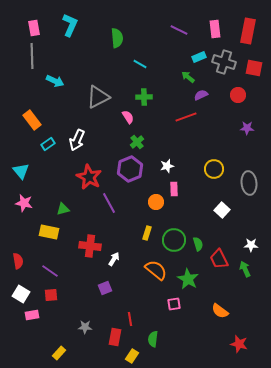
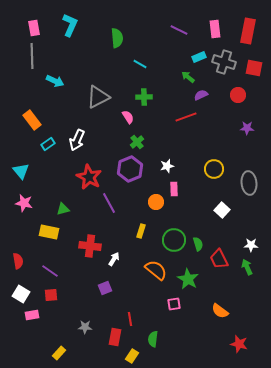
yellow rectangle at (147, 233): moved 6 px left, 2 px up
green arrow at (245, 269): moved 2 px right, 2 px up
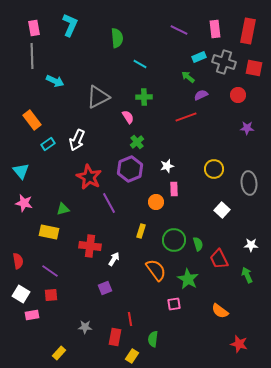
green arrow at (247, 267): moved 8 px down
orange semicircle at (156, 270): rotated 15 degrees clockwise
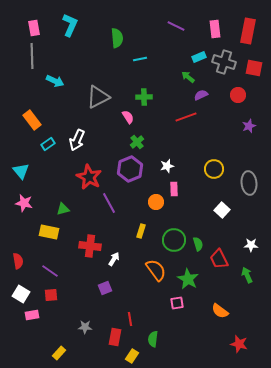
purple line at (179, 30): moved 3 px left, 4 px up
cyan line at (140, 64): moved 5 px up; rotated 40 degrees counterclockwise
purple star at (247, 128): moved 2 px right, 2 px up; rotated 24 degrees counterclockwise
pink square at (174, 304): moved 3 px right, 1 px up
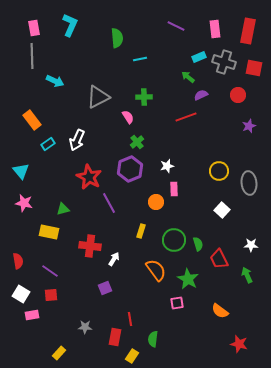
yellow circle at (214, 169): moved 5 px right, 2 px down
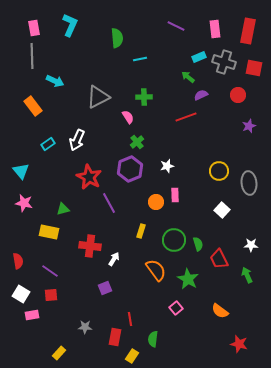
orange rectangle at (32, 120): moved 1 px right, 14 px up
pink rectangle at (174, 189): moved 1 px right, 6 px down
pink square at (177, 303): moved 1 px left, 5 px down; rotated 32 degrees counterclockwise
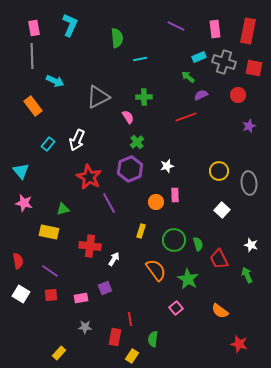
cyan rectangle at (48, 144): rotated 16 degrees counterclockwise
white star at (251, 245): rotated 16 degrees clockwise
pink rectangle at (32, 315): moved 49 px right, 17 px up
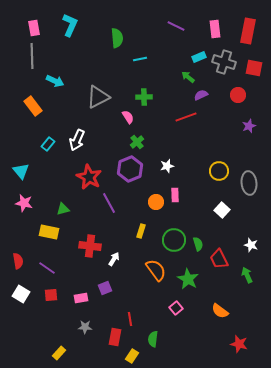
purple line at (50, 271): moved 3 px left, 3 px up
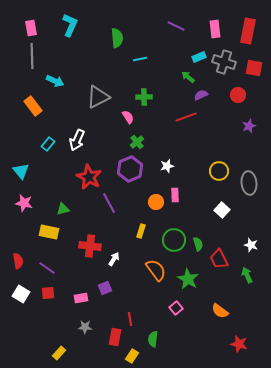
pink rectangle at (34, 28): moved 3 px left
red square at (51, 295): moved 3 px left, 2 px up
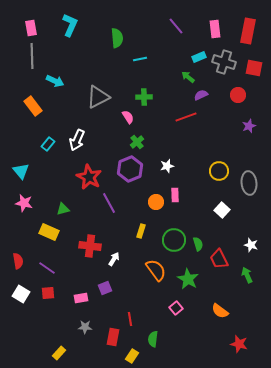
purple line at (176, 26): rotated 24 degrees clockwise
yellow rectangle at (49, 232): rotated 12 degrees clockwise
red rectangle at (115, 337): moved 2 px left
